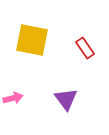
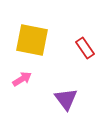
pink arrow: moved 9 px right, 19 px up; rotated 18 degrees counterclockwise
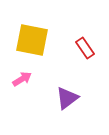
purple triangle: moved 1 px right, 1 px up; rotated 30 degrees clockwise
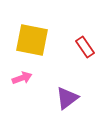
red rectangle: moved 1 px up
pink arrow: moved 1 px up; rotated 12 degrees clockwise
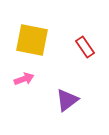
pink arrow: moved 2 px right, 1 px down
purple triangle: moved 2 px down
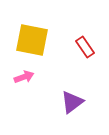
pink arrow: moved 2 px up
purple triangle: moved 5 px right, 2 px down
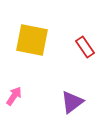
pink arrow: moved 10 px left, 19 px down; rotated 36 degrees counterclockwise
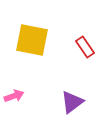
pink arrow: rotated 36 degrees clockwise
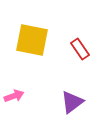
red rectangle: moved 5 px left, 2 px down
